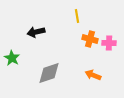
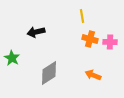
yellow line: moved 5 px right
pink cross: moved 1 px right, 1 px up
gray diamond: rotated 15 degrees counterclockwise
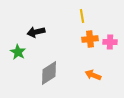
orange cross: rotated 21 degrees counterclockwise
green star: moved 6 px right, 6 px up
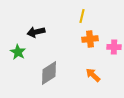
yellow line: rotated 24 degrees clockwise
pink cross: moved 4 px right, 5 px down
orange arrow: rotated 21 degrees clockwise
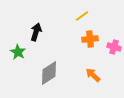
yellow line: rotated 40 degrees clockwise
black arrow: rotated 120 degrees clockwise
pink cross: rotated 16 degrees clockwise
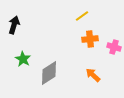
black arrow: moved 22 px left, 7 px up
green star: moved 5 px right, 7 px down
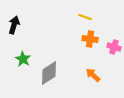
yellow line: moved 3 px right, 1 px down; rotated 56 degrees clockwise
orange cross: rotated 14 degrees clockwise
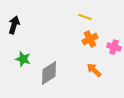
orange cross: rotated 35 degrees counterclockwise
green star: rotated 14 degrees counterclockwise
orange arrow: moved 1 px right, 5 px up
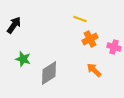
yellow line: moved 5 px left, 2 px down
black arrow: rotated 18 degrees clockwise
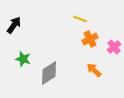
pink cross: rotated 32 degrees clockwise
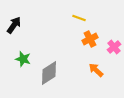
yellow line: moved 1 px left, 1 px up
orange arrow: moved 2 px right
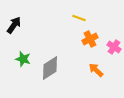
pink cross: rotated 16 degrees counterclockwise
gray diamond: moved 1 px right, 5 px up
